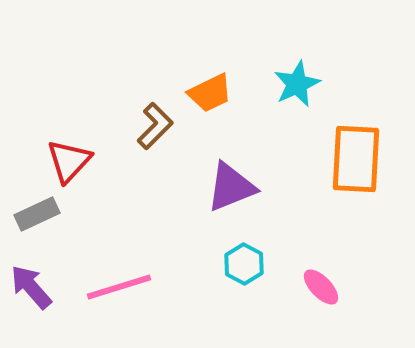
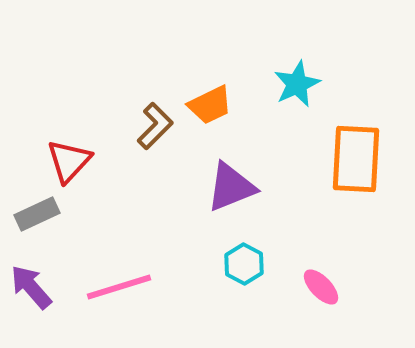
orange trapezoid: moved 12 px down
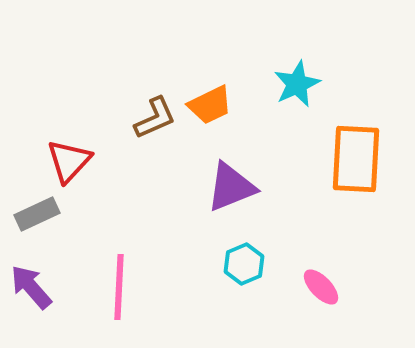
brown L-shape: moved 8 px up; rotated 21 degrees clockwise
cyan hexagon: rotated 9 degrees clockwise
pink line: rotated 70 degrees counterclockwise
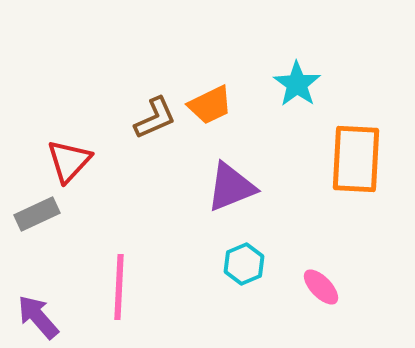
cyan star: rotated 12 degrees counterclockwise
purple arrow: moved 7 px right, 30 px down
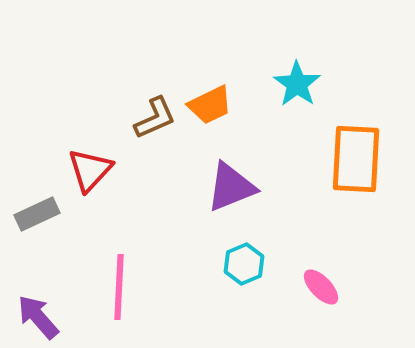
red triangle: moved 21 px right, 9 px down
